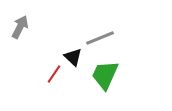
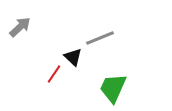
gray arrow: rotated 20 degrees clockwise
green trapezoid: moved 8 px right, 13 px down
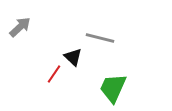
gray line: rotated 36 degrees clockwise
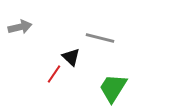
gray arrow: rotated 30 degrees clockwise
black triangle: moved 2 px left
green trapezoid: rotated 8 degrees clockwise
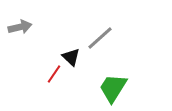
gray line: rotated 56 degrees counterclockwise
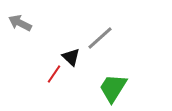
gray arrow: moved 4 px up; rotated 140 degrees counterclockwise
